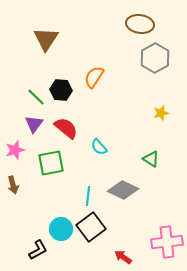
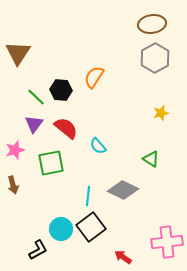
brown ellipse: moved 12 px right; rotated 16 degrees counterclockwise
brown triangle: moved 28 px left, 14 px down
cyan semicircle: moved 1 px left, 1 px up
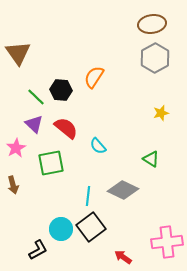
brown triangle: rotated 8 degrees counterclockwise
purple triangle: rotated 24 degrees counterclockwise
pink star: moved 1 px right, 2 px up; rotated 12 degrees counterclockwise
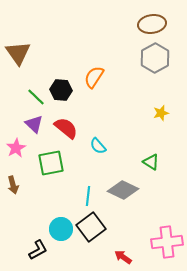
green triangle: moved 3 px down
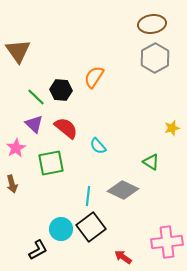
brown triangle: moved 2 px up
yellow star: moved 11 px right, 15 px down
brown arrow: moved 1 px left, 1 px up
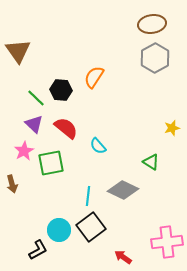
green line: moved 1 px down
pink star: moved 8 px right, 3 px down
cyan circle: moved 2 px left, 1 px down
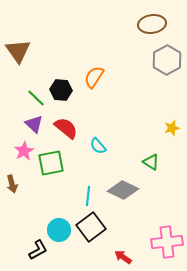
gray hexagon: moved 12 px right, 2 px down
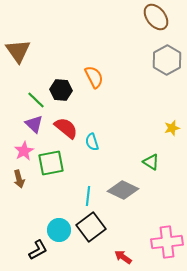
brown ellipse: moved 4 px right, 7 px up; rotated 60 degrees clockwise
orange semicircle: rotated 120 degrees clockwise
green line: moved 2 px down
cyan semicircle: moved 6 px left, 4 px up; rotated 24 degrees clockwise
brown arrow: moved 7 px right, 5 px up
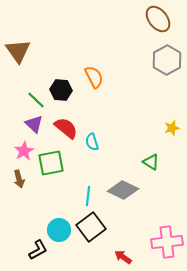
brown ellipse: moved 2 px right, 2 px down
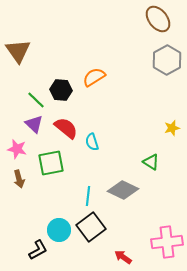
orange semicircle: rotated 95 degrees counterclockwise
pink star: moved 7 px left, 2 px up; rotated 30 degrees counterclockwise
